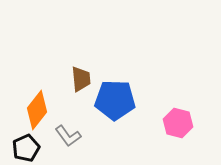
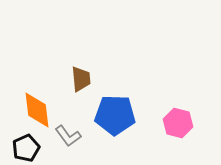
blue pentagon: moved 15 px down
orange diamond: rotated 45 degrees counterclockwise
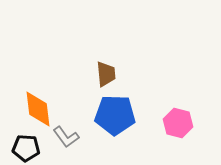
brown trapezoid: moved 25 px right, 5 px up
orange diamond: moved 1 px right, 1 px up
gray L-shape: moved 2 px left, 1 px down
black pentagon: rotated 28 degrees clockwise
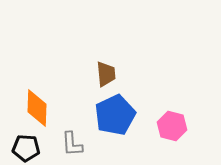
orange diamond: moved 1 px left, 1 px up; rotated 9 degrees clockwise
blue pentagon: rotated 27 degrees counterclockwise
pink hexagon: moved 6 px left, 3 px down
gray L-shape: moved 6 px right, 7 px down; rotated 32 degrees clockwise
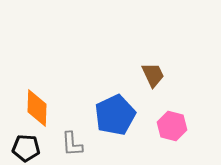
brown trapezoid: moved 47 px right, 1 px down; rotated 20 degrees counterclockwise
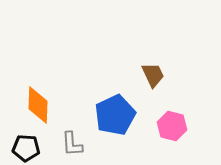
orange diamond: moved 1 px right, 3 px up
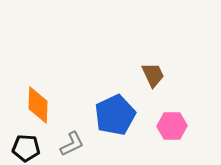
pink hexagon: rotated 16 degrees counterclockwise
gray L-shape: rotated 112 degrees counterclockwise
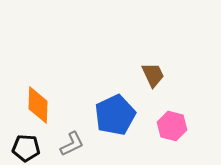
pink hexagon: rotated 16 degrees clockwise
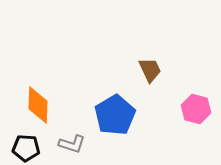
brown trapezoid: moved 3 px left, 5 px up
blue pentagon: rotated 6 degrees counterclockwise
pink hexagon: moved 24 px right, 17 px up
gray L-shape: rotated 44 degrees clockwise
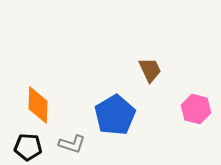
black pentagon: moved 2 px right, 1 px up
